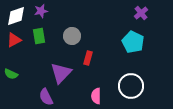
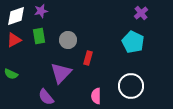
gray circle: moved 4 px left, 4 px down
purple semicircle: rotated 12 degrees counterclockwise
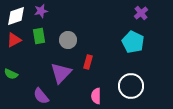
red rectangle: moved 4 px down
purple semicircle: moved 5 px left, 1 px up
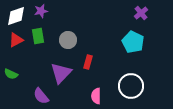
green rectangle: moved 1 px left
red triangle: moved 2 px right
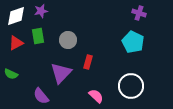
purple cross: moved 2 px left; rotated 32 degrees counterclockwise
red triangle: moved 3 px down
pink semicircle: rotated 133 degrees clockwise
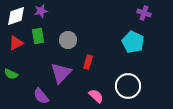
purple cross: moved 5 px right
white circle: moved 3 px left
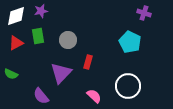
cyan pentagon: moved 3 px left
pink semicircle: moved 2 px left
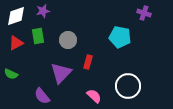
purple star: moved 2 px right
cyan pentagon: moved 10 px left, 5 px up; rotated 15 degrees counterclockwise
purple semicircle: moved 1 px right
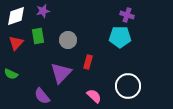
purple cross: moved 17 px left, 2 px down
cyan pentagon: rotated 10 degrees counterclockwise
red triangle: rotated 21 degrees counterclockwise
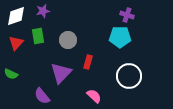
white circle: moved 1 px right, 10 px up
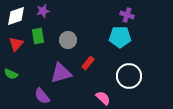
red triangle: moved 1 px down
red rectangle: moved 1 px down; rotated 24 degrees clockwise
purple triangle: rotated 30 degrees clockwise
pink semicircle: moved 9 px right, 2 px down
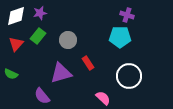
purple star: moved 3 px left, 2 px down
green rectangle: rotated 49 degrees clockwise
red rectangle: rotated 72 degrees counterclockwise
